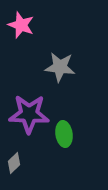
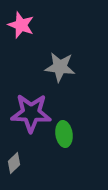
purple star: moved 2 px right, 1 px up
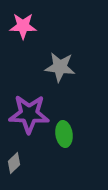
pink star: moved 2 px right, 1 px down; rotated 20 degrees counterclockwise
purple star: moved 2 px left, 1 px down
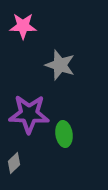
gray star: moved 2 px up; rotated 12 degrees clockwise
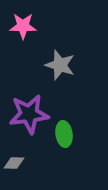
purple star: rotated 9 degrees counterclockwise
gray diamond: rotated 45 degrees clockwise
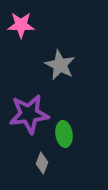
pink star: moved 2 px left, 1 px up
gray star: rotated 8 degrees clockwise
gray diamond: moved 28 px right; rotated 70 degrees counterclockwise
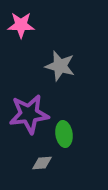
gray star: moved 1 px down; rotated 12 degrees counterclockwise
gray diamond: rotated 65 degrees clockwise
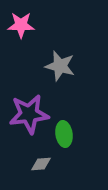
gray diamond: moved 1 px left, 1 px down
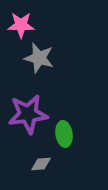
gray star: moved 21 px left, 8 px up
purple star: moved 1 px left
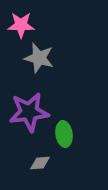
purple star: moved 1 px right, 2 px up
gray diamond: moved 1 px left, 1 px up
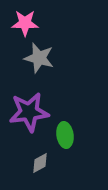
pink star: moved 4 px right, 2 px up
green ellipse: moved 1 px right, 1 px down
gray diamond: rotated 25 degrees counterclockwise
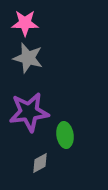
gray star: moved 11 px left
